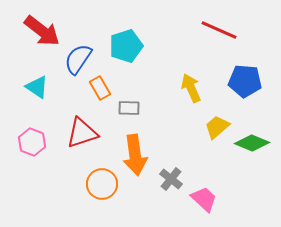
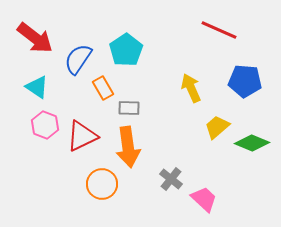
red arrow: moved 7 px left, 7 px down
cyan pentagon: moved 4 px down; rotated 16 degrees counterclockwise
orange rectangle: moved 3 px right
red triangle: moved 3 px down; rotated 8 degrees counterclockwise
pink hexagon: moved 13 px right, 17 px up
orange arrow: moved 7 px left, 8 px up
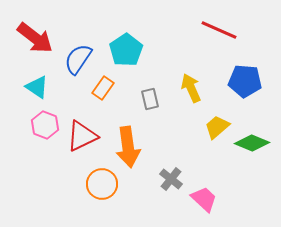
orange rectangle: rotated 65 degrees clockwise
gray rectangle: moved 21 px right, 9 px up; rotated 75 degrees clockwise
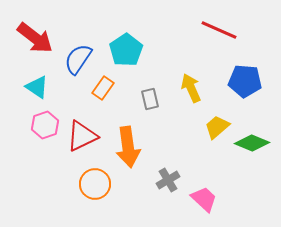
pink hexagon: rotated 20 degrees clockwise
gray cross: moved 3 px left, 1 px down; rotated 20 degrees clockwise
orange circle: moved 7 px left
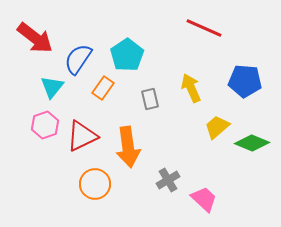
red line: moved 15 px left, 2 px up
cyan pentagon: moved 1 px right, 5 px down
cyan triangle: moved 15 px right; rotated 35 degrees clockwise
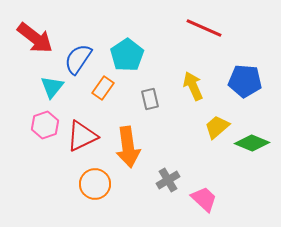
yellow arrow: moved 2 px right, 2 px up
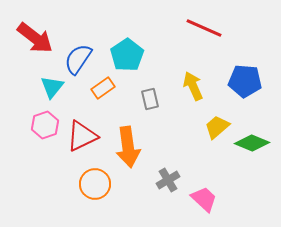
orange rectangle: rotated 20 degrees clockwise
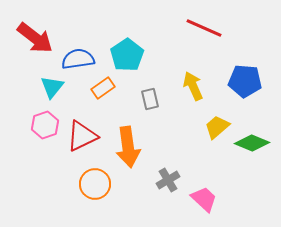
blue semicircle: rotated 48 degrees clockwise
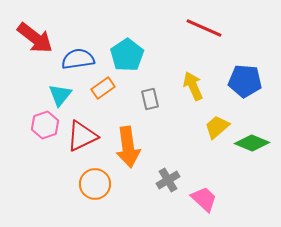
cyan triangle: moved 8 px right, 8 px down
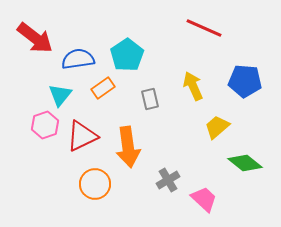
green diamond: moved 7 px left, 20 px down; rotated 16 degrees clockwise
